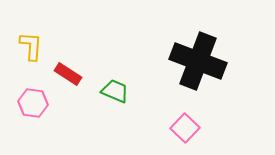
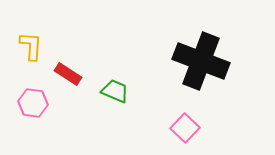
black cross: moved 3 px right
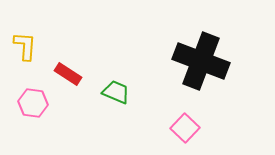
yellow L-shape: moved 6 px left
green trapezoid: moved 1 px right, 1 px down
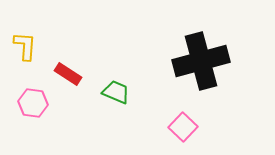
black cross: rotated 36 degrees counterclockwise
pink square: moved 2 px left, 1 px up
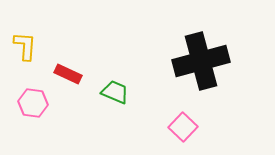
red rectangle: rotated 8 degrees counterclockwise
green trapezoid: moved 1 px left
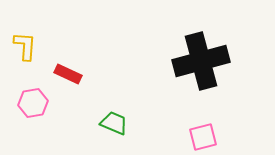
green trapezoid: moved 1 px left, 31 px down
pink hexagon: rotated 16 degrees counterclockwise
pink square: moved 20 px right, 10 px down; rotated 32 degrees clockwise
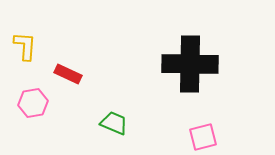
black cross: moved 11 px left, 3 px down; rotated 16 degrees clockwise
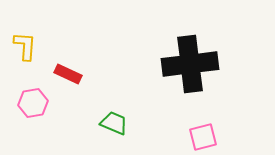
black cross: rotated 8 degrees counterclockwise
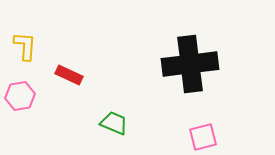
red rectangle: moved 1 px right, 1 px down
pink hexagon: moved 13 px left, 7 px up
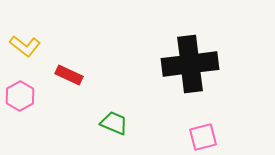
yellow L-shape: rotated 124 degrees clockwise
pink hexagon: rotated 20 degrees counterclockwise
